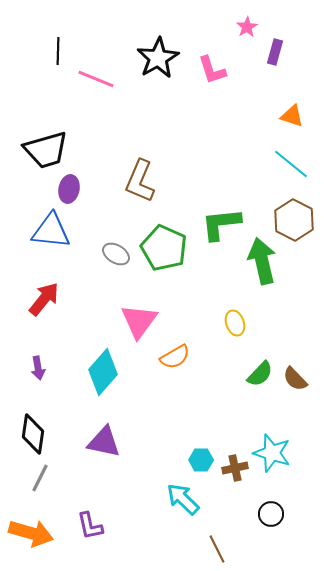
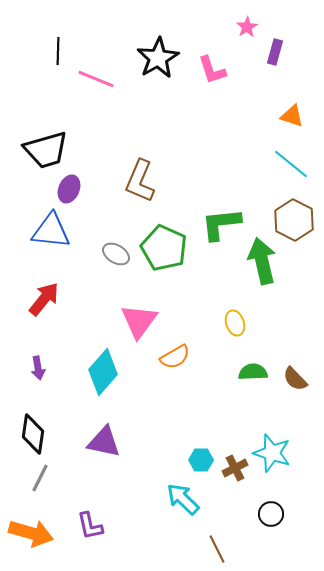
purple ellipse: rotated 12 degrees clockwise
green semicircle: moved 7 px left, 2 px up; rotated 136 degrees counterclockwise
brown cross: rotated 15 degrees counterclockwise
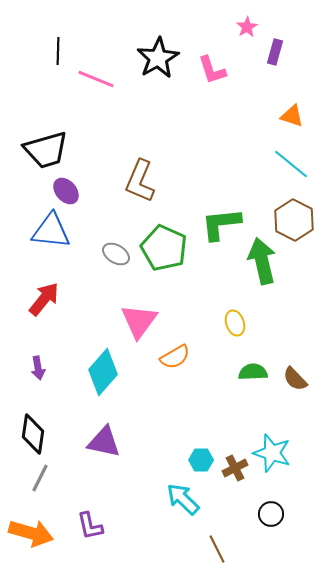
purple ellipse: moved 3 px left, 2 px down; rotated 64 degrees counterclockwise
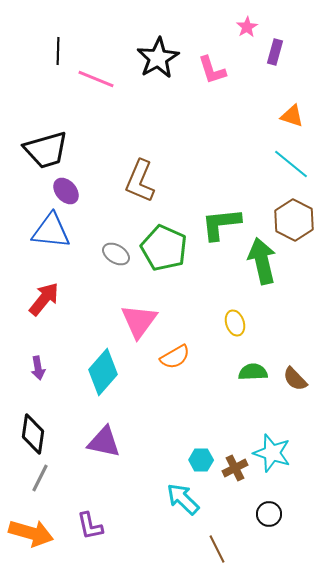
black circle: moved 2 px left
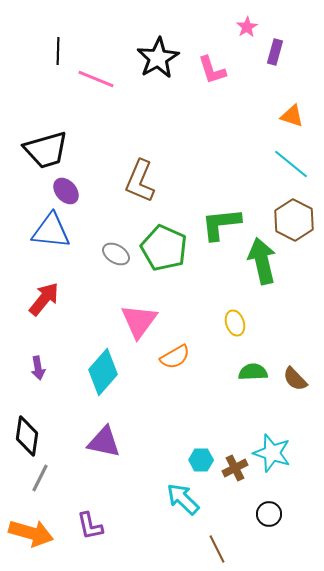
black diamond: moved 6 px left, 2 px down
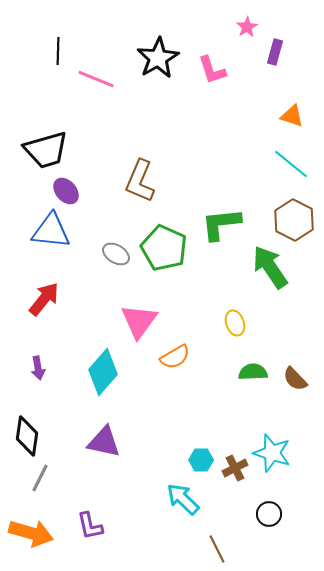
green arrow: moved 8 px right, 6 px down; rotated 21 degrees counterclockwise
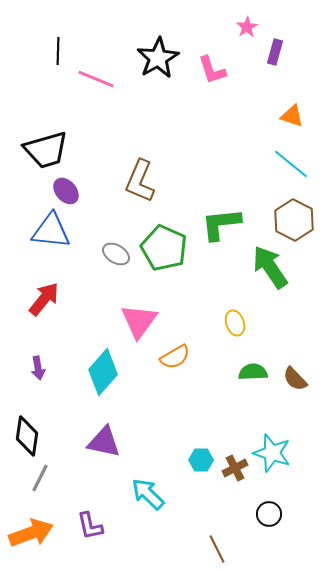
cyan arrow: moved 35 px left, 5 px up
orange arrow: rotated 36 degrees counterclockwise
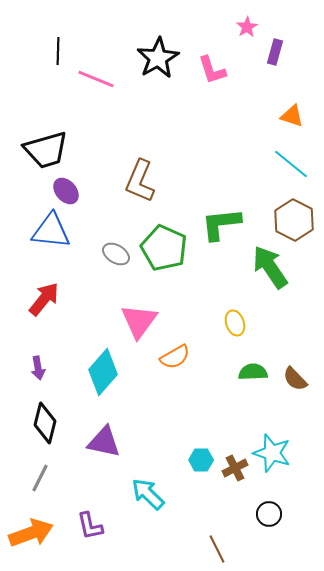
black diamond: moved 18 px right, 13 px up; rotated 6 degrees clockwise
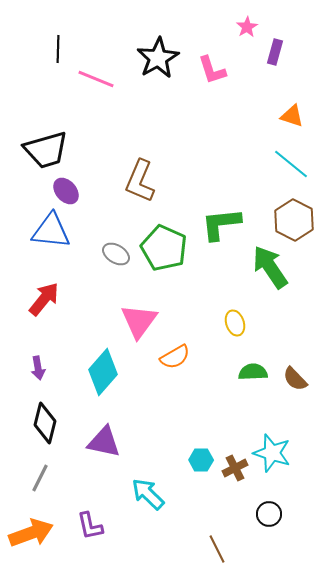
black line: moved 2 px up
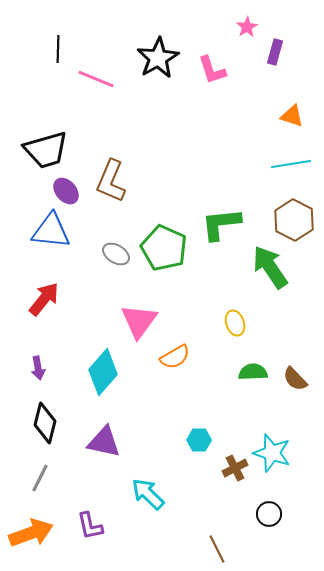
cyan line: rotated 48 degrees counterclockwise
brown L-shape: moved 29 px left
cyan hexagon: moved 2 px left, 20 px up
